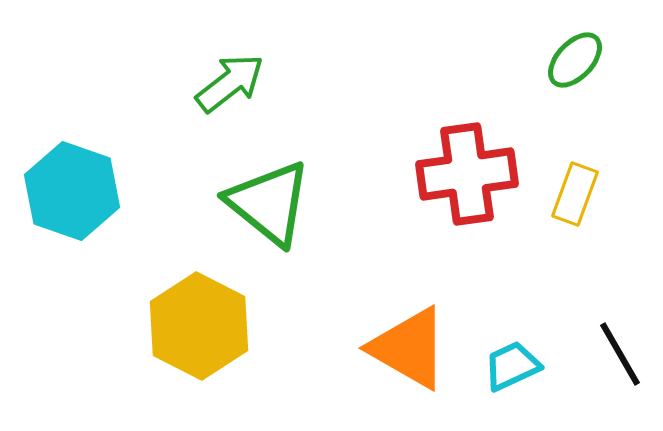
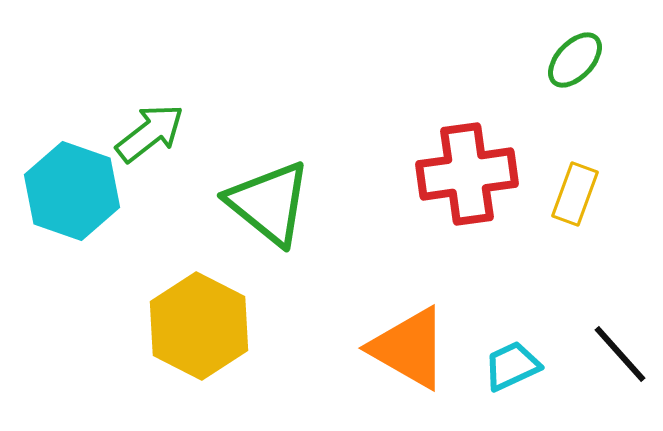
green arrow: moved 80 px left, 50 px down
black line: rotated 12 degrees counterclockwise
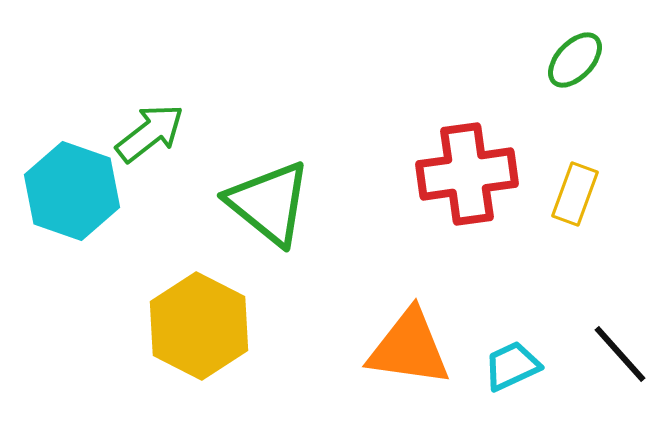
orange triangle: rotated 22 degrees counterclockwise
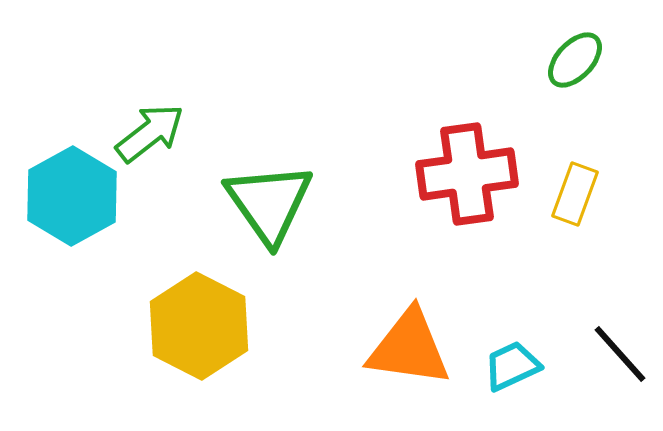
cyan hexagon: moved 5 px down; rotated 12 degrees clockwise
green triangle: rotated 16 degrees clockwise
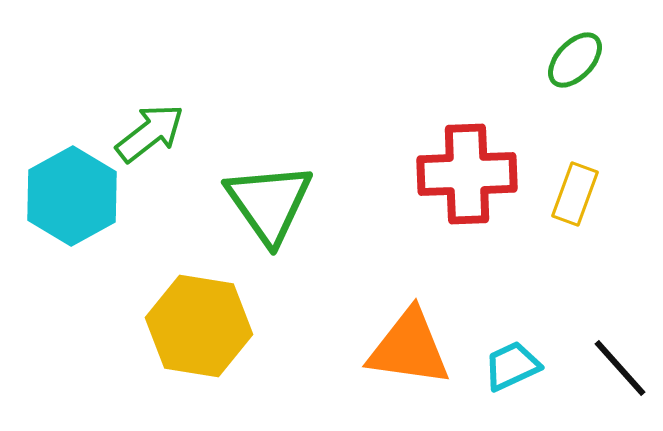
red cross: rotated 6 degrees clockwise
yellow hexagon: rotated 18 degrees counterclockwise
black line: moved 14 px down
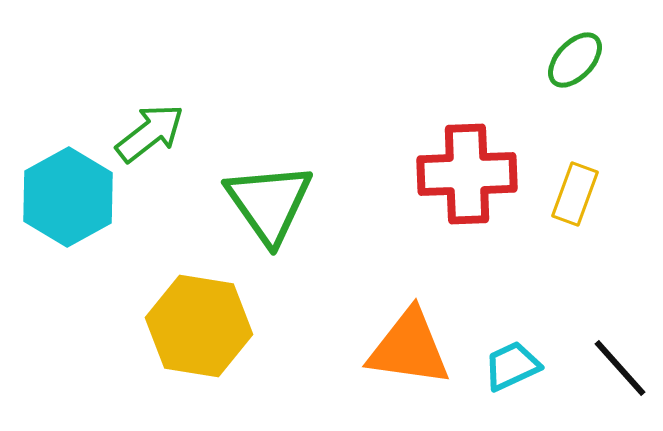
cyan hexagon: moved 4 px left, 1 px down
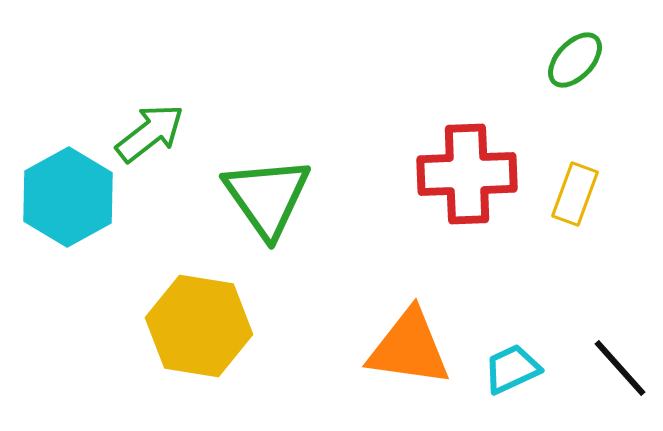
green triangle: moved 2 px left, 6 px up
cyan trapezoid: moved 3 px down
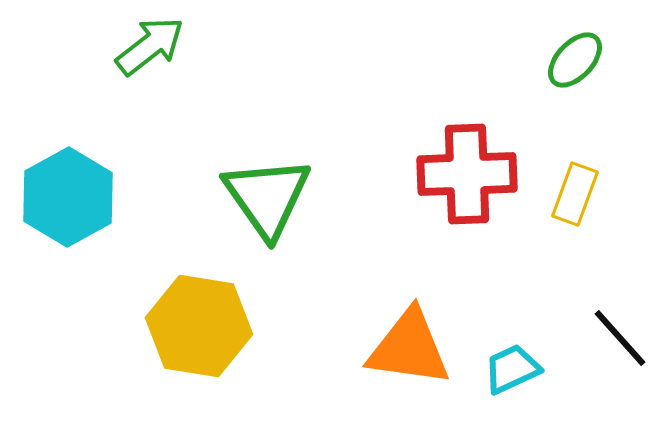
green arrow: moved 87 px up
black line: moved 30 px up
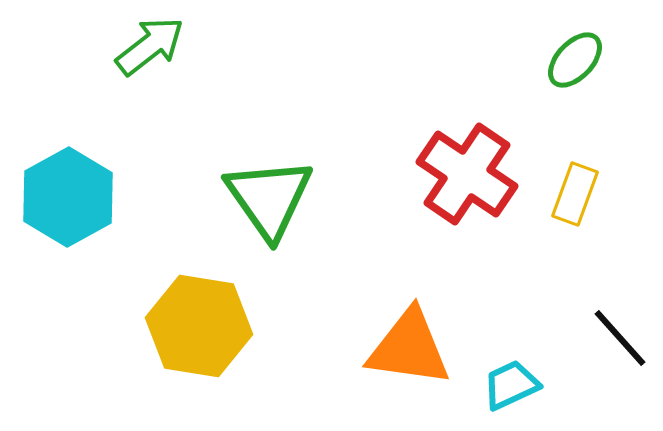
red cross: rotated 36 degrees clockwise
green triangle: moved 2 px right, 1 px down
cyan trapezoid: moved 1 px left, 16 px down
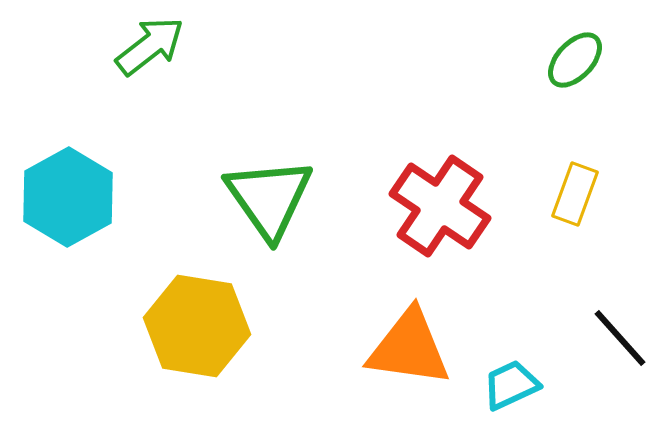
red cross: moved 27 px left, 32 px down
yellow hexagon: moved 2 px left
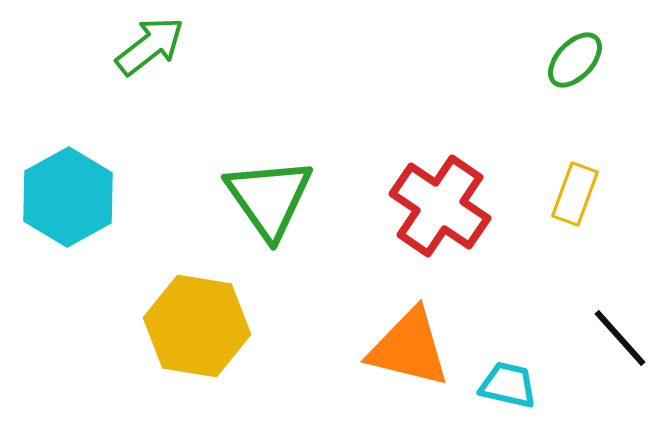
orange triangle: rotated 6 degrees clockwise
cyan trapezoid: moved 3 px left; rotated 38 degrees clockwise
